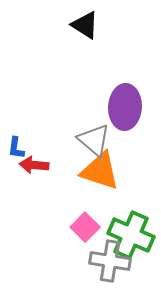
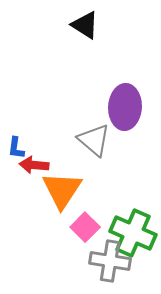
orange triangle: moved 38 px left, 19 px down; rotated 45 degrees clockwise
green cross: moved 2 px right, 2 px up
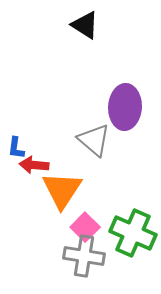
gray cross: moved 26 px left, 5 px up
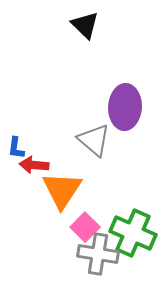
black triangle: rotated 12 degrees clockwise
gray cross: moved 14 px right, 2 px up
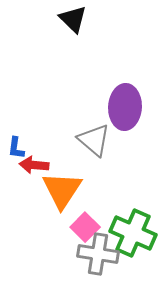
black triangle: moved 12 px left, 6 px up
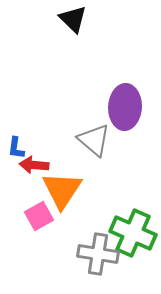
pink square: moved 46 px left, 11 px up; rotated 16 degrees clockwise
